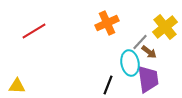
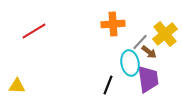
orange cross: moved 6 px right, 1 px down; rotated 20 degrees clockwise
yellow cross: moved 7 px down
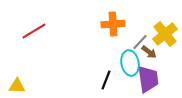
black line: moved 2 px left, 5 px up
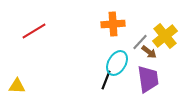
yellow cross: moved 2 px down
cyan ellipse: moved 13 px left; rotated 40 degrees clockwise
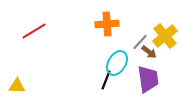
orange cross: moved 6 px left
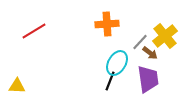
brown arrow: moved 1 px right, 1 px down
black line: moved 4 px right, 1 px down
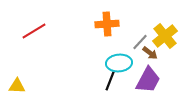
cyan ellipse: moved 2 px right; rotated 55 degrees clockwise
purple trapezoid: moved 1 px down; rotated 36 degrees clockwise
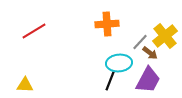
yellow triangle: moved 8 px right, 1 px up
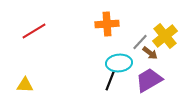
purple trapezoid: moved 1 px right; rotated 148 degrees counterclockwise
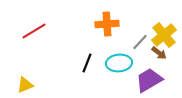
yellow cross: moved 1 px left, 1 px up
brown arrow: moved 9 px right
black line: moved 23 px left, 18 px up
yellow triangle: rotated 24 degrees counterclockwise
